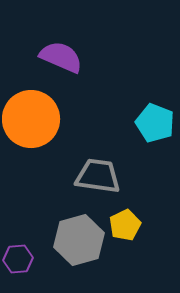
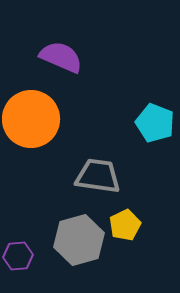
purple hexagon: moved 3 px up
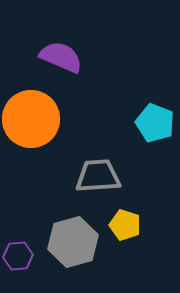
gray trapezoid: rotated 12 degrees counterclockwise
yellow pentagon: rotated 28 degrees counterclockwise
gray hexagon: moved 6 px left, 2 px down
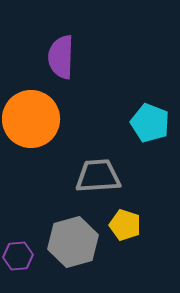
purple semicircle: rotated 111 degrees counterclockwise
cyan pentagon: moved 5 px left
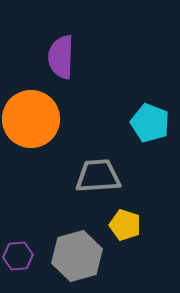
gray hexagon: moved 4 px right, 14 px down
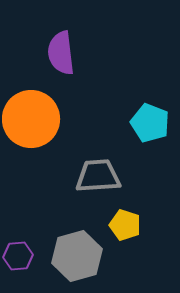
purple semicircle: moved 4 px up; rotated 9 degrees counterclockwise
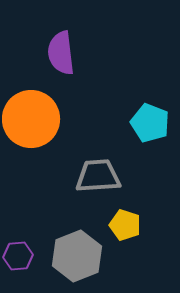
gray hexagon: rotated 6 degrees counterclockwise
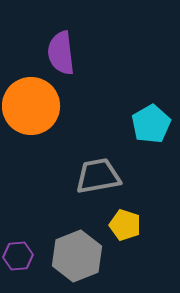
orange circle: moved 13 px up
cyan pentagon: moved 1 px right, 1 px down; rotated 21 degrees clockwise
gray trapezoid: rotated 6 degrees counterclockwise
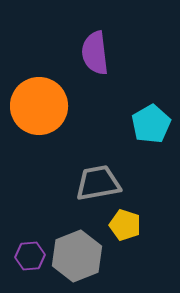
purple semicircle: moved 34 px right
orange circle: moved 8 px right
gray trapezoid: moved 7 px down
purple hexagon: moved 12 px right
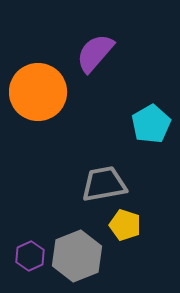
purple semicircle: rotated 48 degrees clockwise
orange circle: moved 1 px left, 14 px up
gray trapezoid: moved 6 px right, 1 px down
purple hexagon: rotated 20 degrees counterclockwise
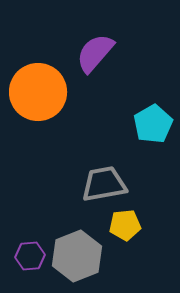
cyan pentagon: moved 2 px right
yellow pentagon: rotated 24 degrees counterclockwise
purple hexagon: rotated 20 degrees clockwise
